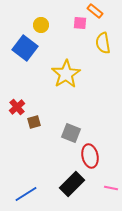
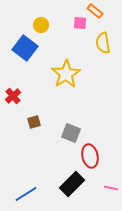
red cross: moved 4 px left, 11 px up
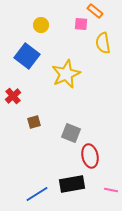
pink square: moved 1 px right, 1 px down
blue square: moved 2 px right, 8 px down
yellow star: rotated 8 degrees clockwise
black rectangle: rotated 35 degrees clockwise
pink line: moved 2 px down
blue line: moved 11 px right
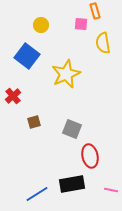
orange rectangle: rotated 35 degrees clockwise
gray square: moved 1 px right, 4 px up
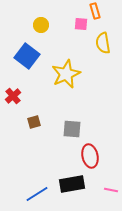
gray square: rotated 18 degrees counterclockwise
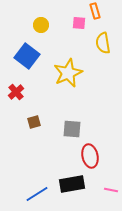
pink square: moved 2 px left, 1 px up
yellow star: moved 2 px right, 1 px up
red cross: moved 3 px right, 4 px up
